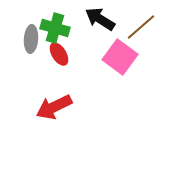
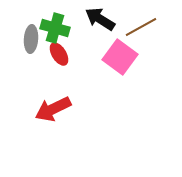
brown line: rotated 12 degrees clockwise
red arrow: moved 1 px left, 2 px down
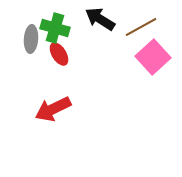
pink square: moved 33 px right; rotated 12 degrees clockwise
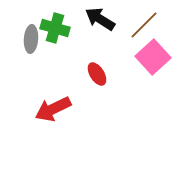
brown line: moved 3 px right, 2 px up; rotated 16 degrees counterclockwise
red ellipse: moved 38 px right, 20 px down
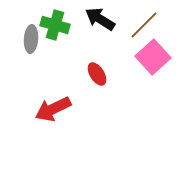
green cross: moved 3 px up
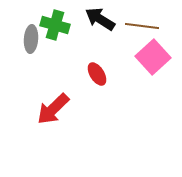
brown line: moved 2 px left, 1 px down; rotated 52 degrees clockwise
red arrow: rotated 18 degrees counterclockwise
